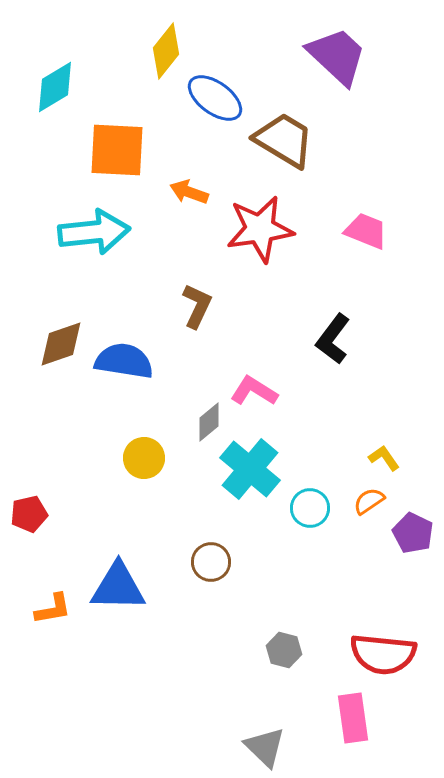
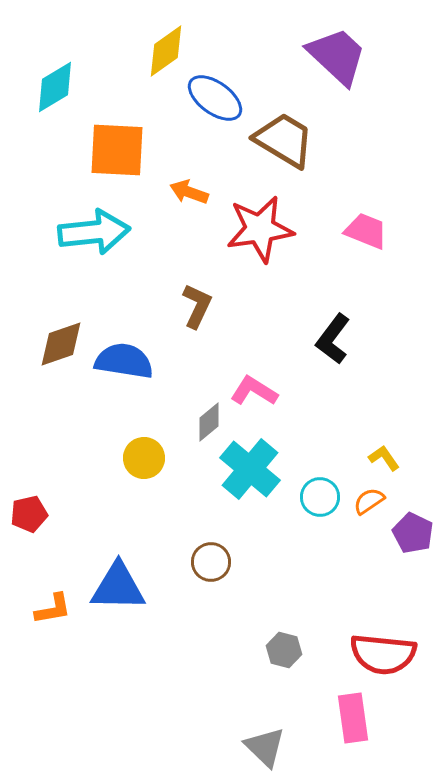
yellow diamond: rotated 16 degrees clockwise
cyan circle: moved 10 px right, 11 px up
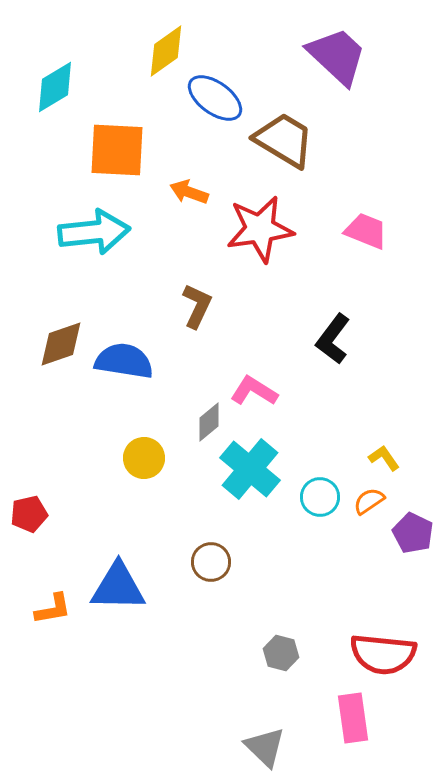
gray hexagon: moved 3 px left, 3 px down
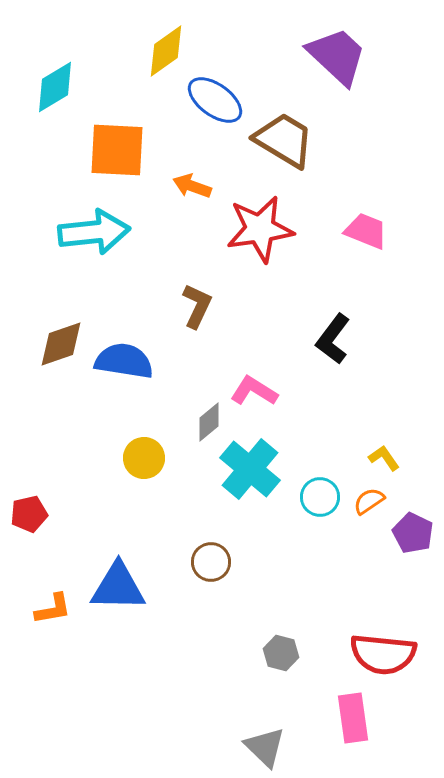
blue ellipse: moved 2 px down
orange arrow: moved 3 px right, 6 px up
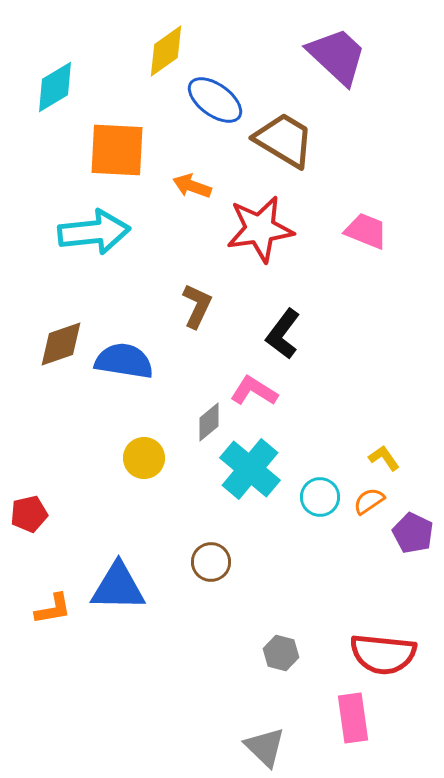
black L-shape: moved 50 px left, 5 px up
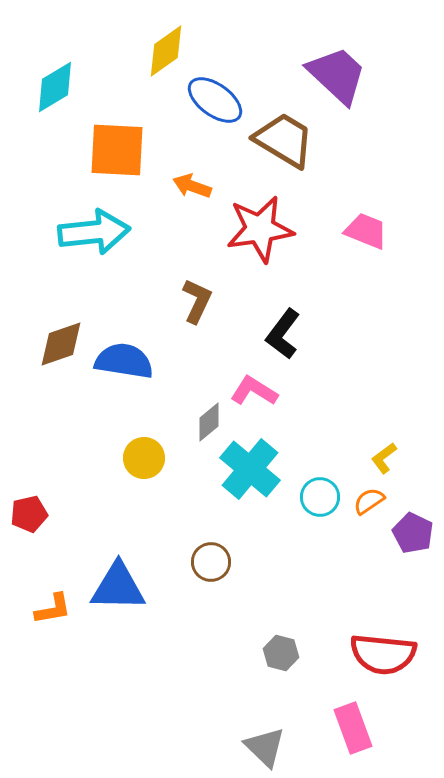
purple trapezoid: moved 19 px down
brown L-shape: moved 5 px up
yellow L-shape: rotated 92 degrees counterclockwise
pink rectangle: moved 10 px down; rotated 12 degrees counterclockwise
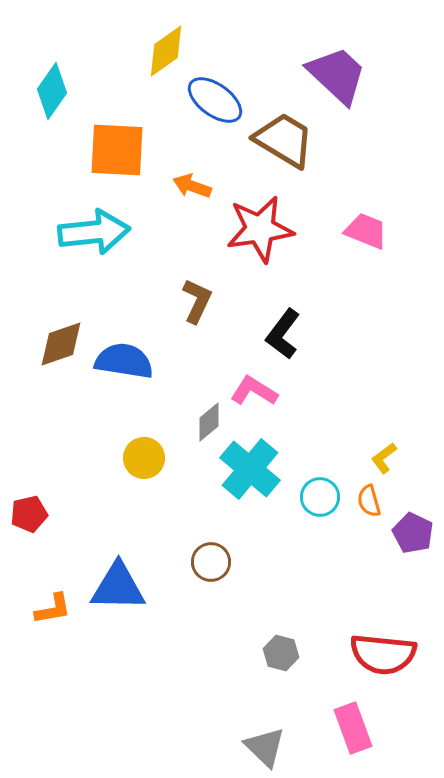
cyan diamond: moved 3 px left, 4 px down; rotated 24 degrees counterclockwise
orange semicircle: rotated 72 degrees counterclockwise
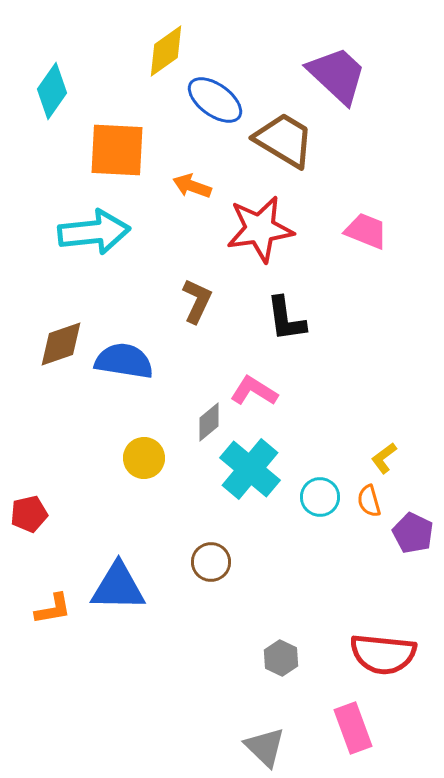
black L-shape: moved 3 px right, 15 px up; rotated 45 degrees counterclockwise
gray hexagon: moved 5 px down; rotated 12 degrees clockwise
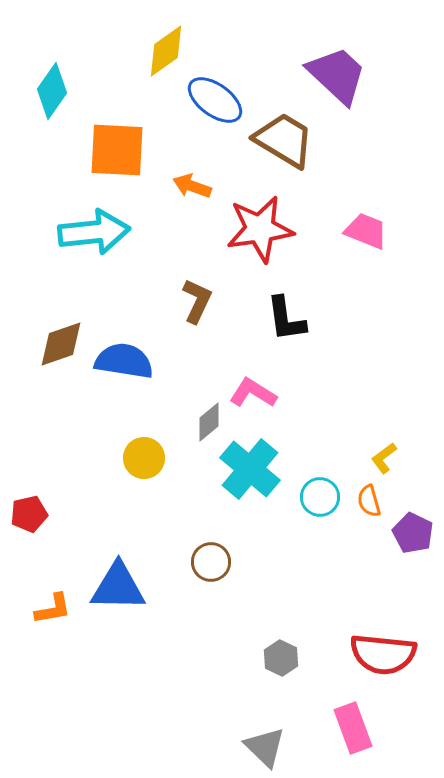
pink L-shape: moved 1 px left, 2 px down
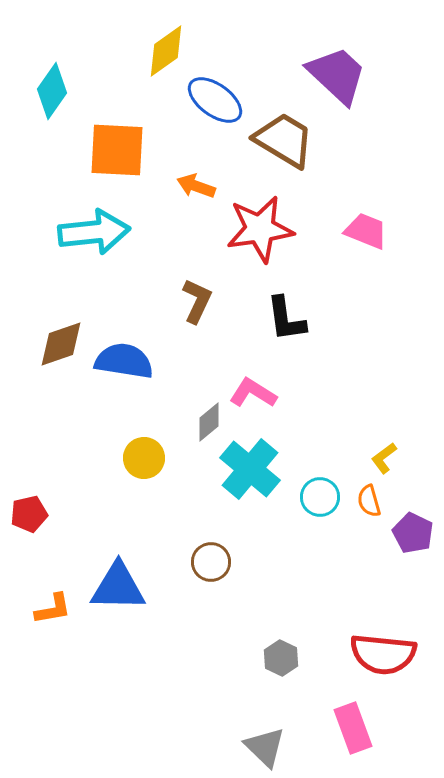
orange arrow: moved 4 px right
